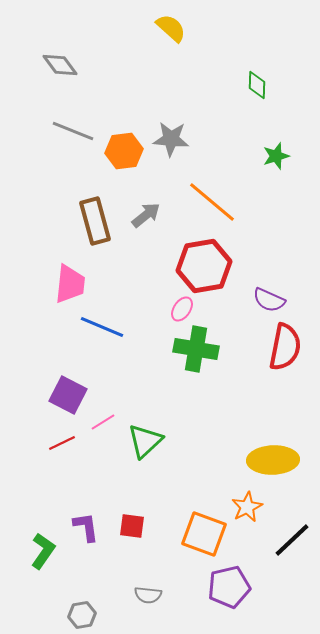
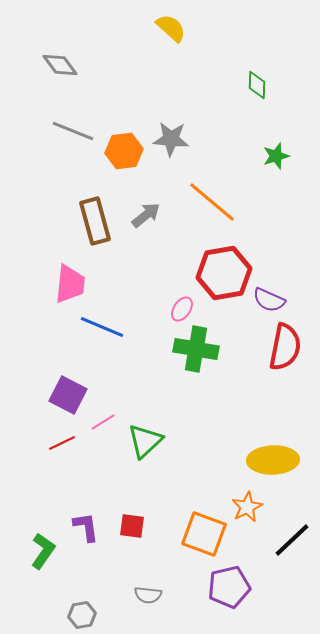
red hexagon: moved 20 px right, 7 px down
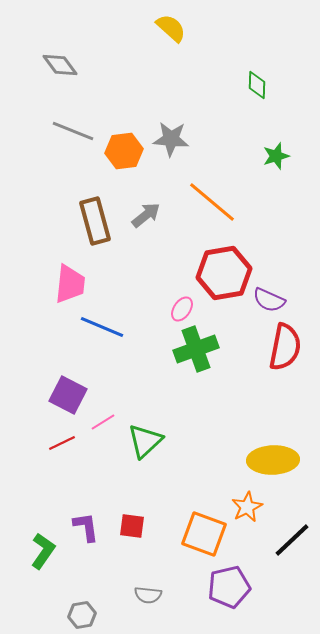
green cross: rotated 30 degrees counterclockwise
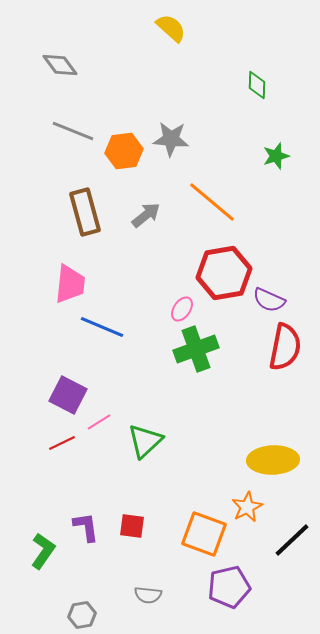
brown rectangle: moved 10 px left, 9 px up
pink line: moved 4 px left
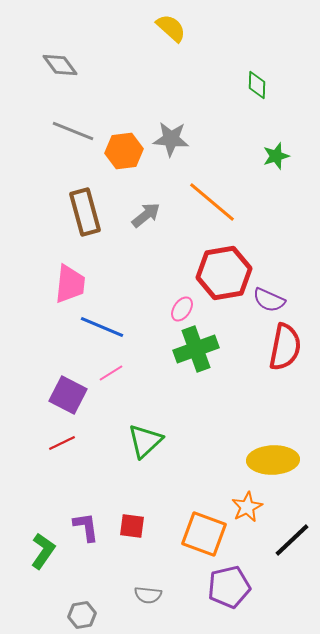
pink line: moved 12 px right, 49 px up
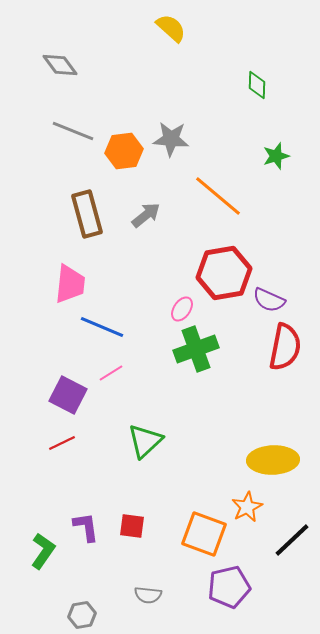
orange line: moved 6 px right, 6 px up
brown rectangle: moved 2 px right, 2 px down
